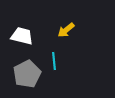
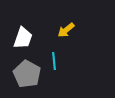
white trapezoid: moved 1 px right, 2 px down; rotated 95 degrees clockwise
gray pentagon: rotated 16 degrees counterclockwise
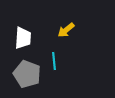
white trapezoid: rotated 15 degrees counterclockwise
gray pentagon: rotated 8 degrees counterclockwise
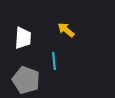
yellow arrow: rotated 78 degrees clockwise
gray pentagon: moved 1 px left, 6 px down
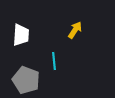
yellow arrow: moved 9 px right; rotated 84 degrees clockwise
white trapezoid: moved 2 px left, 3 px up
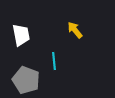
yellow arrow: rotated 72 degrees counterclockwise
white trapezoid: rotated 15 degrees counterclockwise
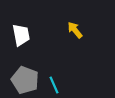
cyan line: moved 24 px down; rotated 18 degrees counterclockwise
gray pentagon: moved 1 px left
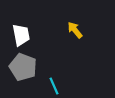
gray pentagon: moved 2 px left, 13 px up
cyan line: moved 1 px down
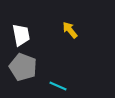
yellow arrow: moved 5 px left
cyan line: moved 4 px right; rotated 42 degrees counterclockwise
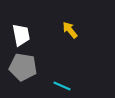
gray pentagon: rotated 12 degrees counterclockwise
cyan line: moved 4 px right
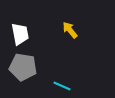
white trapezoid: moved 1 px left, 1 px up
